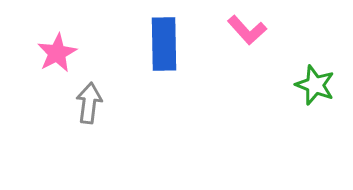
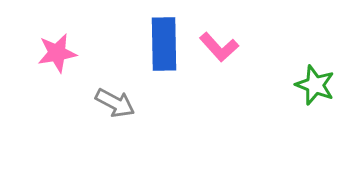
pink L-shape: moved 28 px left, 17 px down
pink star: rotated 18 degrees clockwise
gray arrow: moved 26 px right; rotated 111 degrees clockwise
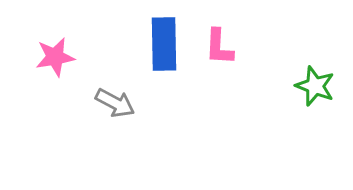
pink L-shape: rotated 45 degrees clockwise
pink star: moved 2 px left, 4 px down
green star: moved 1 px down
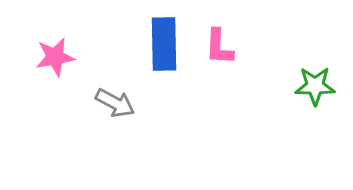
green star: rotated 21 degrees counterclockwise
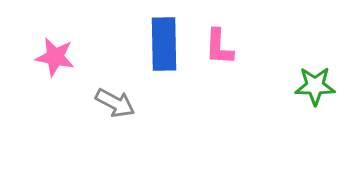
pink star: rotated 21 degrees clockwise
